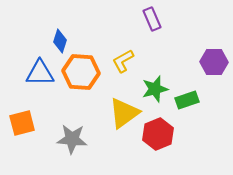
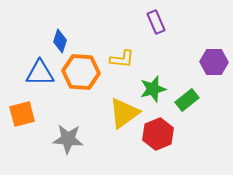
purple rectangle: moved 4 px right, 3 px down
yellow L-shape: moved 1 px left, 2 px up; rotated 145 degrees counterclockwise
green star: moved 2 px left
green rectangle: rotated 20 degrees counterclockwise
orange square: moved 9 px up
gray star: moved 4 px left
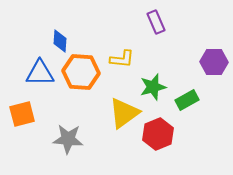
blue diamond: rotated 15 degrees counterclockwise
green star: moved 2 px up
green rectangle: rotated 10 degrees clockwise
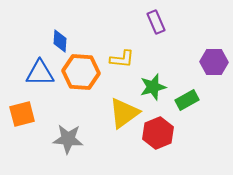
red hexagon: moved 1 px up
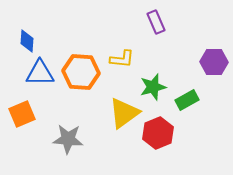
blue diamond: moved 33 px left
orange square: rotated 8 degrees counterclockwise
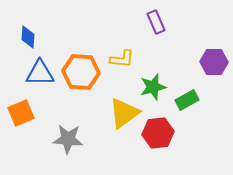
blue diamond: moved 1 px right, 4 px up
orange square: moved 1 px left, 1 px up
red hexagon: rotated 16 degrees clockwise
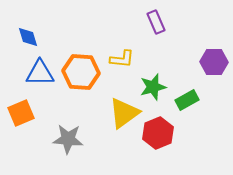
blue diamond: rotated 20 degrees counterclockwise
red hexagon: rotated 16 degrees counterclockwise
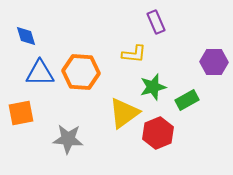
blue diamond: moved 2 px left, 1 px up
yellow L-shape: moved 12 px right, 5 px up
orange square: rotated 12 degrees clockwise
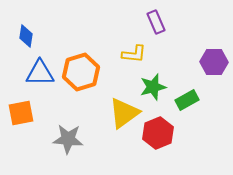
blue diamond: rotated 25 degrees clockwise
orange hexagon: rotated 21 degrees counterclockwise
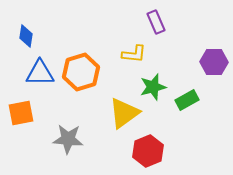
red hexagon: moved 10 px left, 18 px down
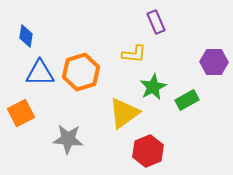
green star: rotated 12 degrees counterclockwise
orange square: rotated 16 degrees counterclockwise
